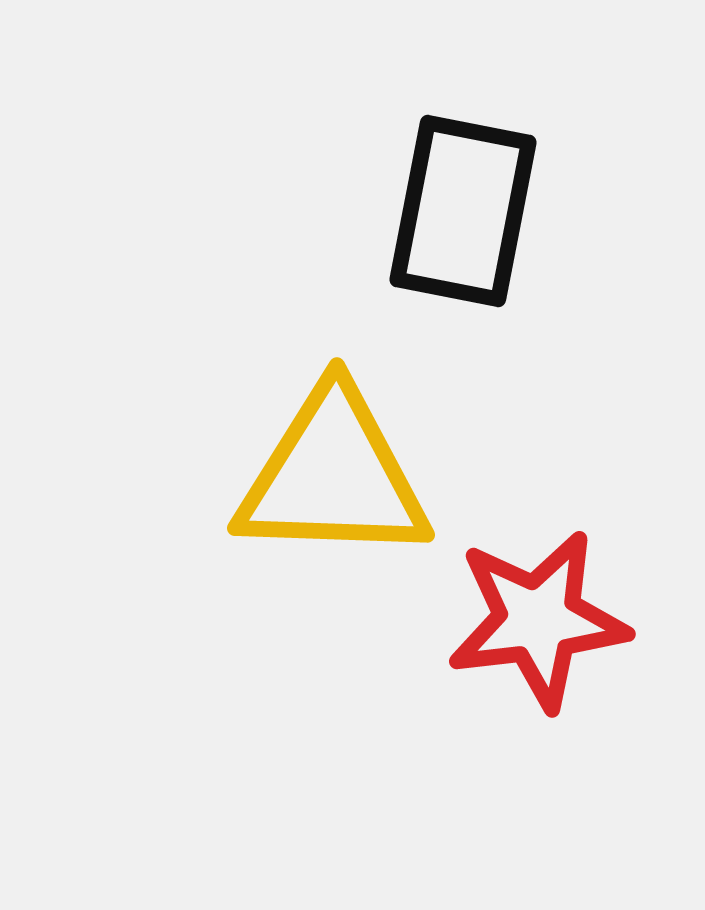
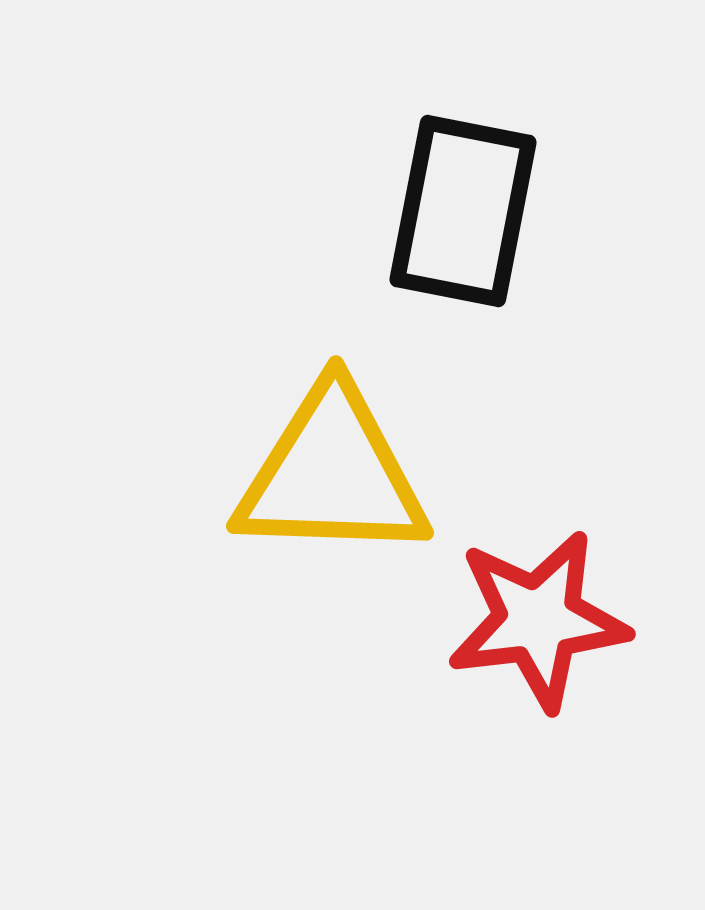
yellow triangle: moved 1 px left, 2 px up
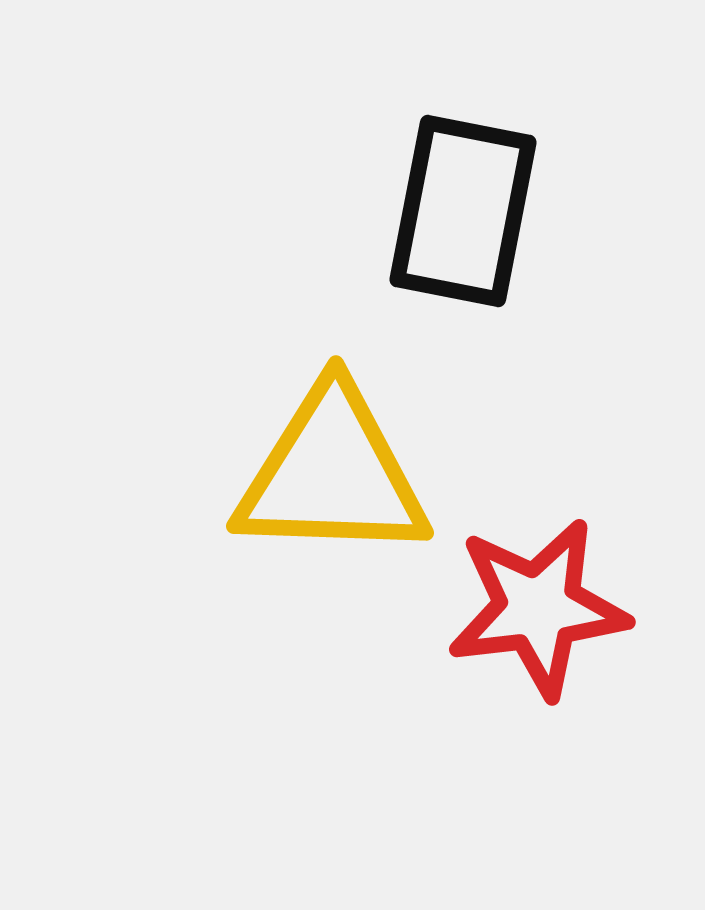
red star: moved 12 px up
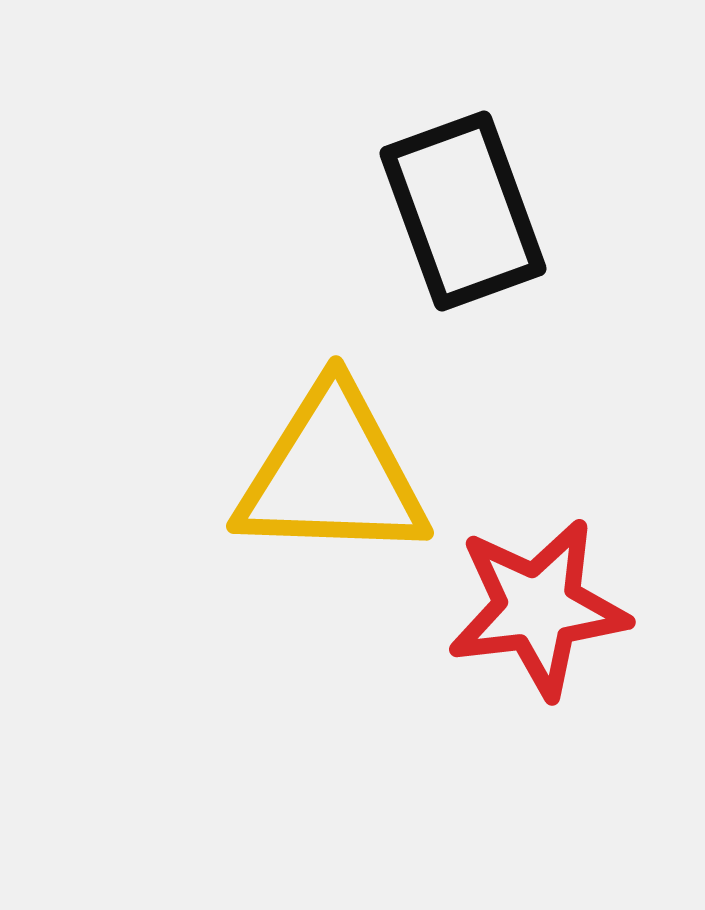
black rectangle: rotated 31 degrees counterclockwise
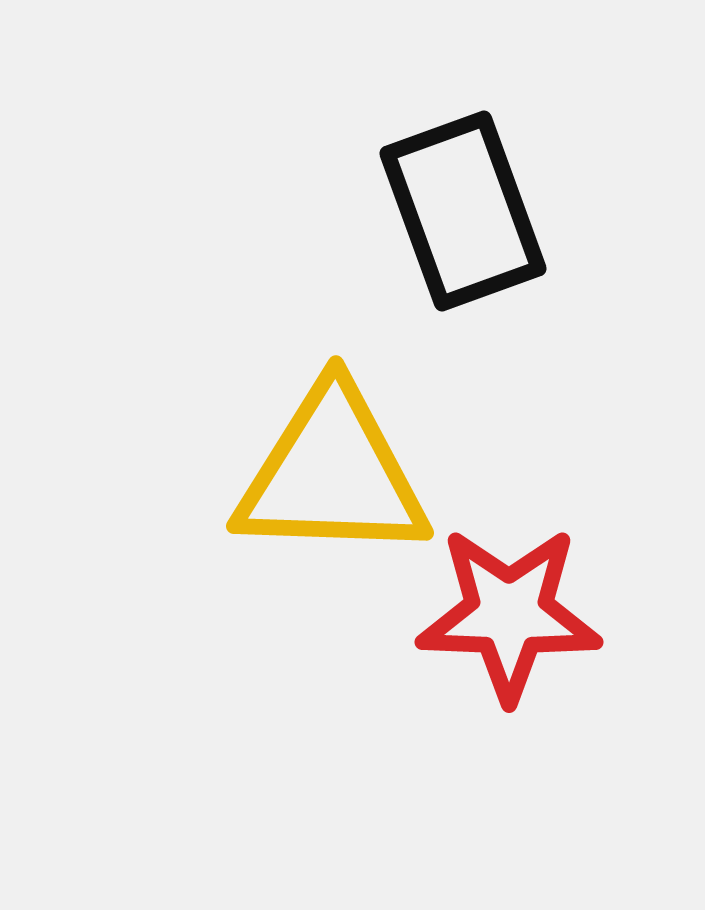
red star: moved 29 px left, 6 px down; rotated 9 degrees clockwise
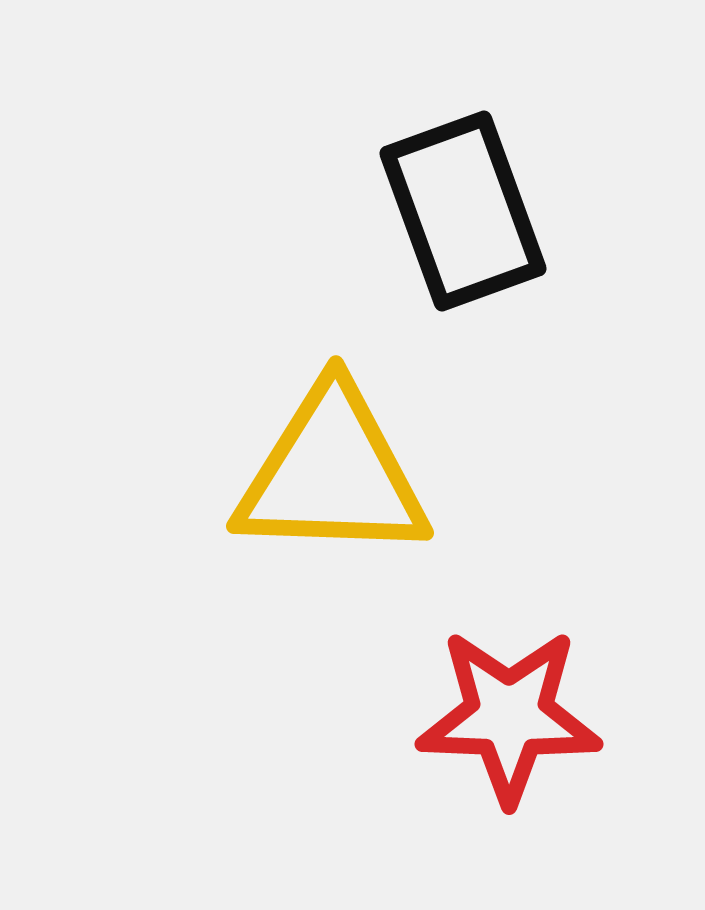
red star: moved 102 px down
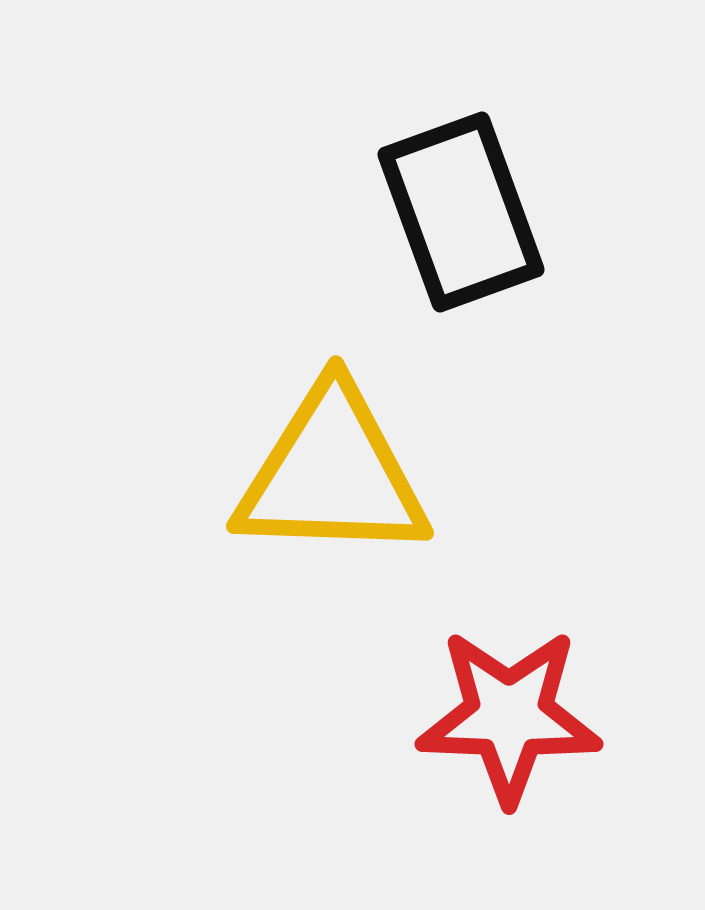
black rectangle: moved 2 px left, 1 px down
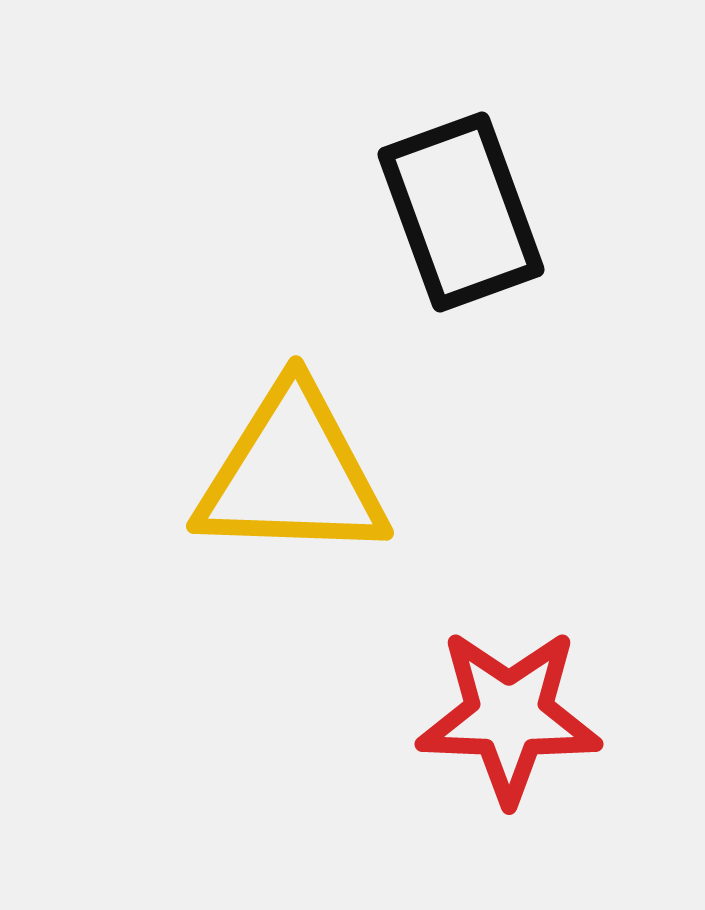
yellow triangle: moved 40 px left
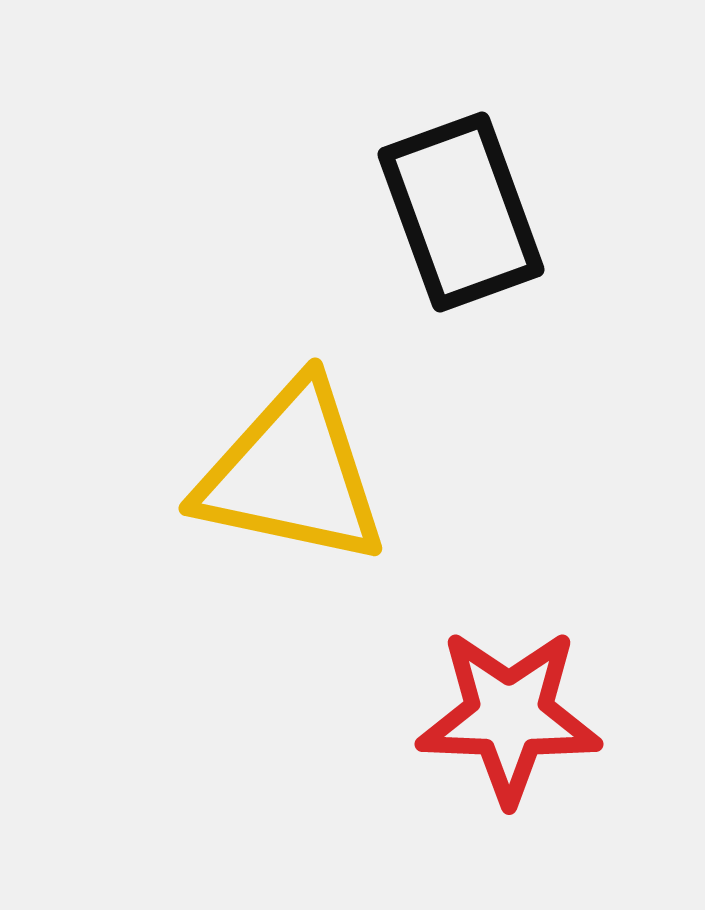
yellow triangle: rotated 10 degrees clockwise
